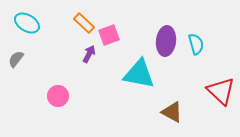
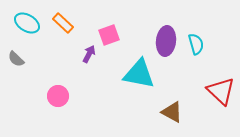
orange rectangle: moved 21 px left
gray semicircle: rotated 84 degrees counterclockwise
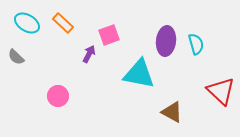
gray semicircle: moved 2 px up
